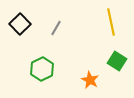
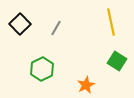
orange star: moved 4 px left, 5 px down; rotated 18 degrees clockwise
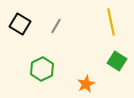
black square: rotated 15 degrees counterclockwise
gray line: moved 2 px up
orange star: moved 1 px up
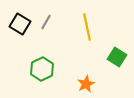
yellow line: moved 24 px left, 5 px down
gray line: moved 10 px left, 4 px up
green square: moved 4 px up
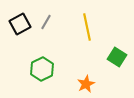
black square: rotated 30 degrees clockwise
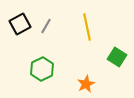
gray line: moved 4 px down
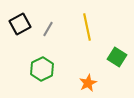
gray line: moved 2 px right, 3 px down
orange star: moved 2 px right, 1 px up
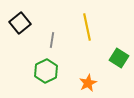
black square: moved 1 px up; rotated 10 degrees counterclockwise
gray line: moved 4 px right, 11 px down; rotated 21 degrees counterclockwise
green square: moved 2 px right, 1 px down
green hexagon: moved 4 px right, 2 px down
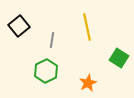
black square: moved 1 px left, 3 px down
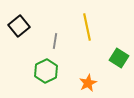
gray line: moved 3 px right, 1 px down
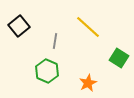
yellow line: moved 1 px right; rotated 36 degrees counterclockwise
green hexagon: moved 1 px right; rotated 10 degrees counterclockwise
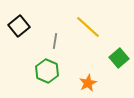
green square: rotated 18 degrees clockwise
